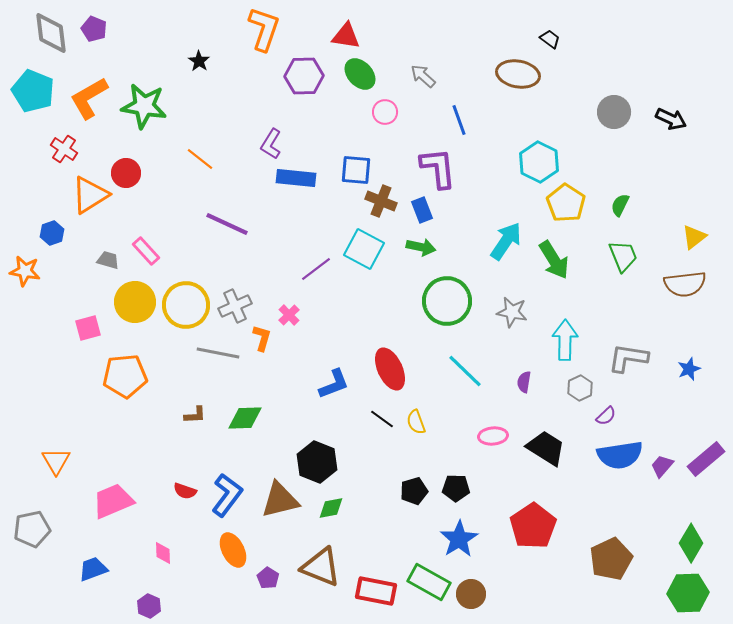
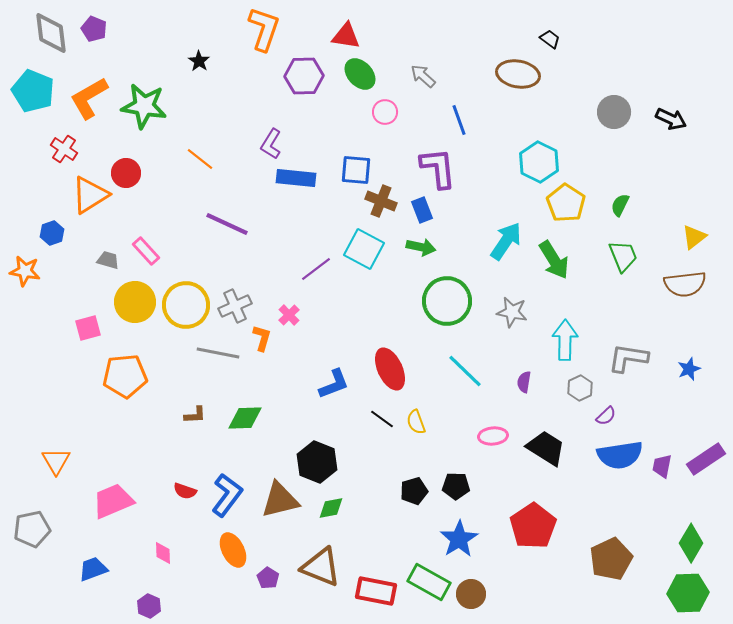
purple rectangle at (706, 459): rotated 6 degrees clockwise
purple trapezoid at (662, 466): rotated 30 degrees counterclockwise
black pentagon at (456, 488): moved 2 px up
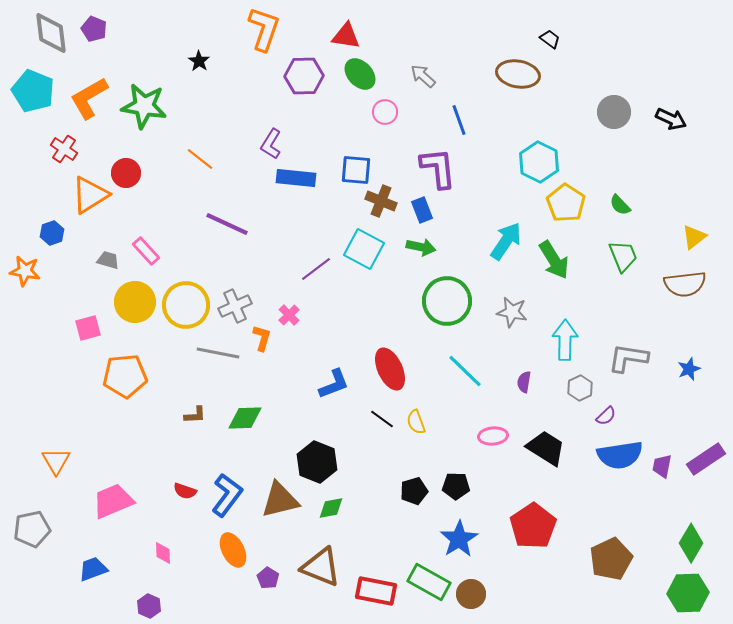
green semicircle at (620, 205): rotated 70 degrees counterclockwise
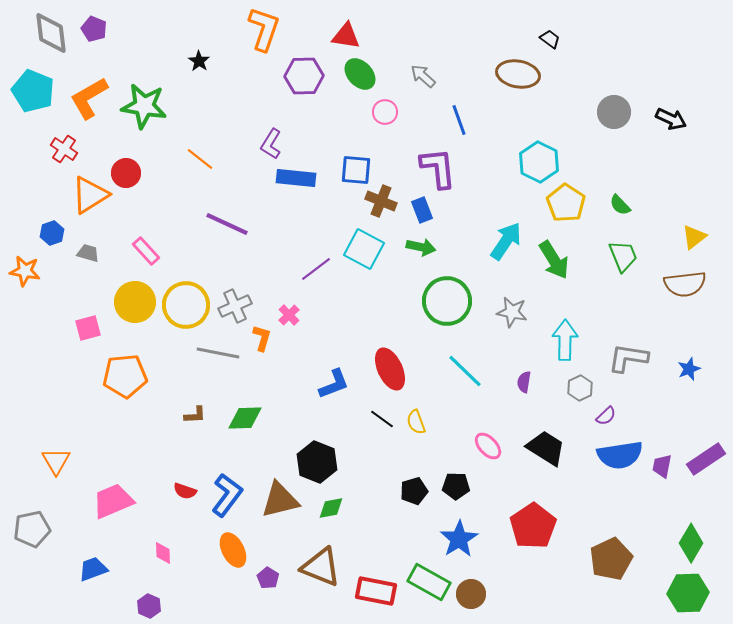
gray trapezoid at (108, 260): moved 20 px left, 7 px up
pink ellipse at (493, 436): moved 5 px left, 10 px down; rotated 52 degrees clockwise
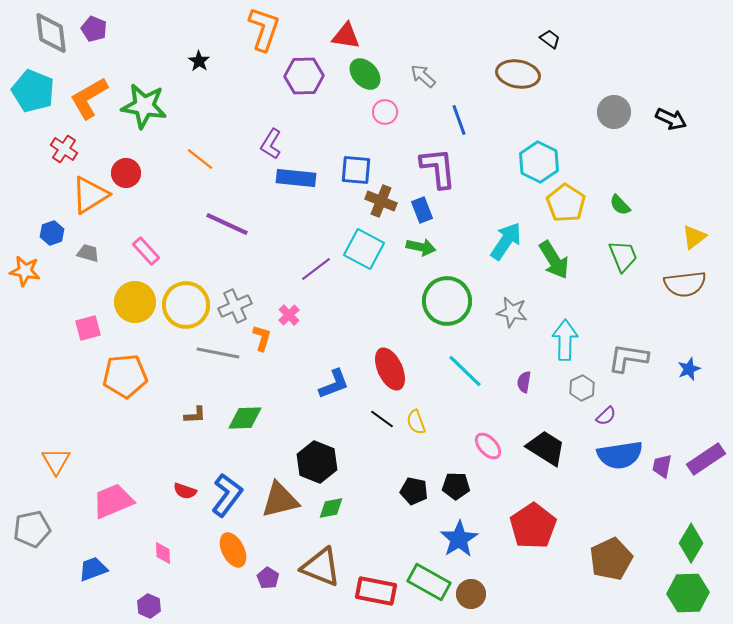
green ellipse at (360, 74): moved 5 px right
gray hexagon at (580, 388): moved 2 px right
black pentagon at (414, 491): rotated 28 degrees clockwise
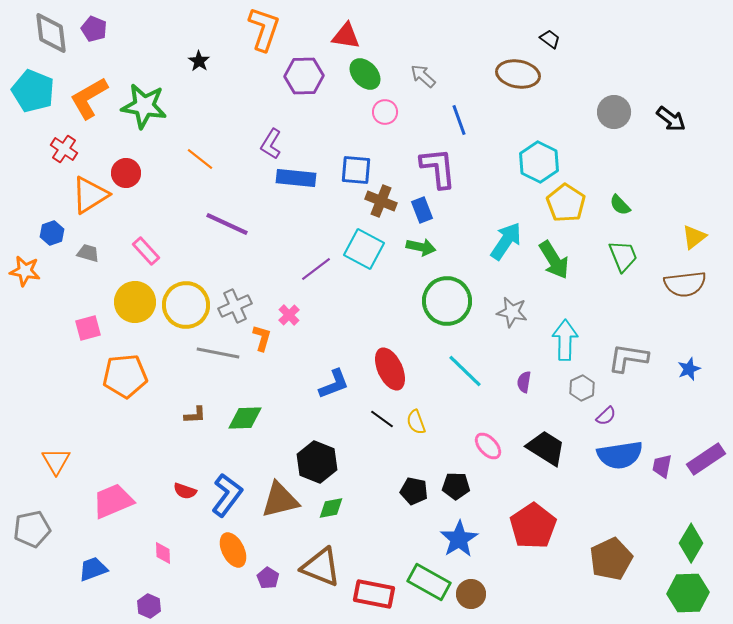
black arrow at (671, 119): rotated 12 degrees clockwise
red rectangle at (376, 591): moved 2 px left, 3 px down
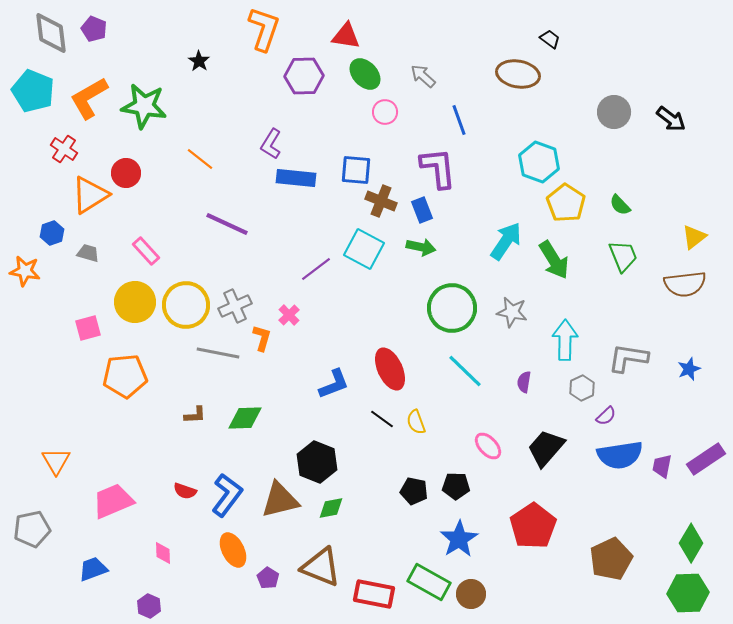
cyan hexagon at (539, 162): rotated 6 degrees counterclockwise
green circle at (447, 301): moved 5 px right, 7 px down
black trapezoid at (546, 448): rotated 81 degrees counterclockwise
